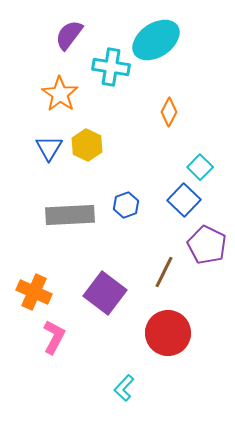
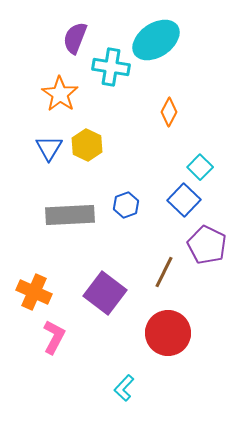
purple semicircle: moved 6 px right, 3 px down; rotated 16 degrees counterclockwise
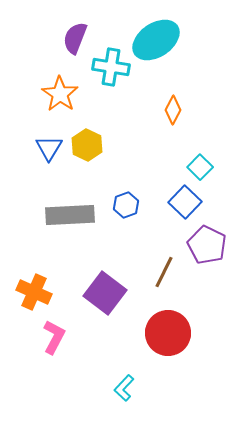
orange diamond: moved 4 px right, 2 px up
blue square: moved 1 px right, 2 px down
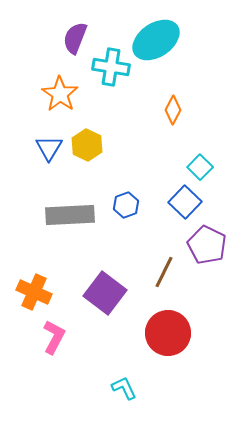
cyan L-shape: rotated 112 degrees clockwise
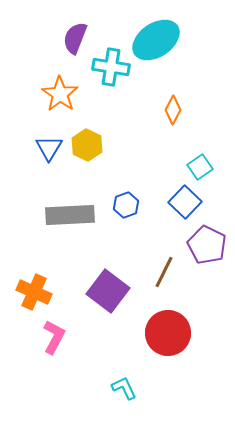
cyan square: rotated 10 degrees clockwise
purple square: moved 3 px right, 2 px up
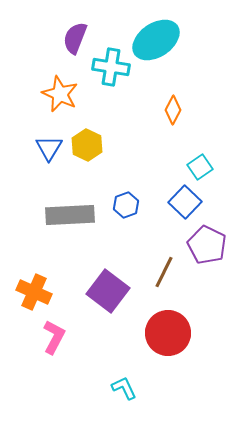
orange star: rotated 9 degrees counterclockwise
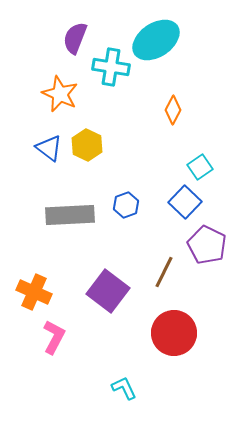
blue triangle: rotated 24 degrees counterclockwise
red circle: moved 6 px right
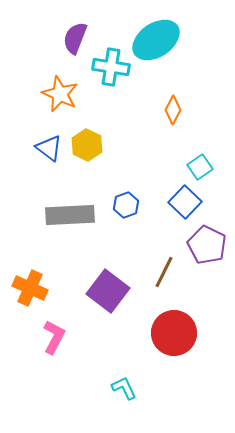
orange cross: moved 4 px left, 4 px up
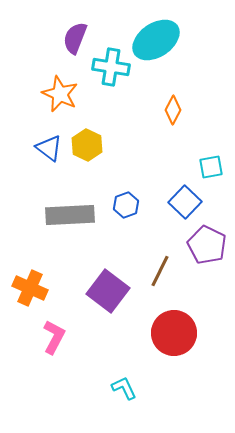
cyan square: moved 11 px right; rotated 25 degrees clockwise
brown line: moved 4 px left, 1 px up
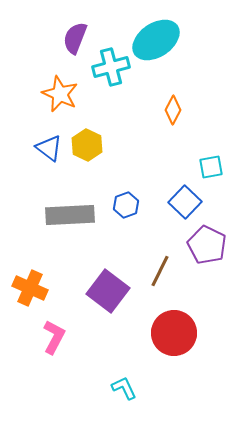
cyan cross: rotated 24 degrees counterclockwise
